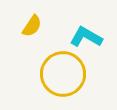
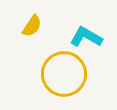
yellow circle: moved 1 px right
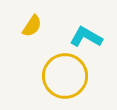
yellow circle: moved 1 px right, 2 px down
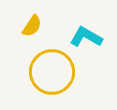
yellow circle: moved 13 px left, 4 px up
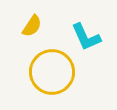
cyan L-shape: rotated 144 degrees counterclockwise
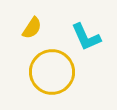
yellow semicircle: moved 2 px down
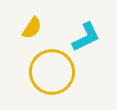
cyan L-shape: rotated 92 degrees counterclockwise
